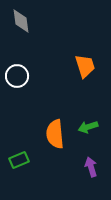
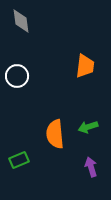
orange trapezoid: rotated 25 degrees clockwise
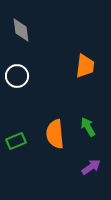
gray diamond: moved 9 px down
green arrow: rotated 78 degrees clockwise
green rectangle: moved 3 px left, 19 px up
purple arrow: rotated 72 degrees clockwise
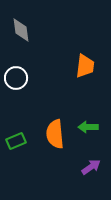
white circle: moved 1 px left, 2 px down
green arrow: rotated 60 degrees counterclockwise
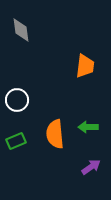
white circle: moved 1 px right, 22 px down
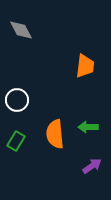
gray diamond: rotated 20 degrees counterclockwise
green rectangle: rotated 36 degrees counterclockwise
purple arrow: moved 1 px right, 1 px up
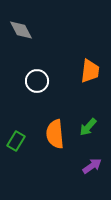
orange trapezoid: moved 5 px right, 5 px down
white circle: moved 20 px right, 19 px up
green arrow: rotated 48 degrees counterclockwise
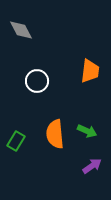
green arrow: moved 1 px left, 4 px down; rotated 108 degrees counterclockwise
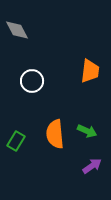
gray diamond: moved 4 px left
white circle: moved 5 px left
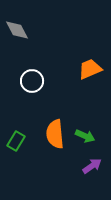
orange trapezoid: moved 2 px up; rotated 120 degrees counterclockwise
green arrow: moved 2 px left, 5 px down
